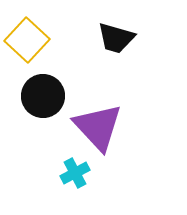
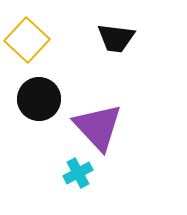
black trapezoid: rotated 9 degrees counterclockwise
black circle: moved 4 px left, 3 px down
cyan cross: moved 3 px right
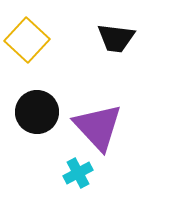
black circle: moved 2 px left, 13 px down
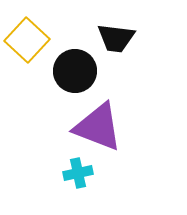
black circle: moved 38 px right, 41 px up
purple triangle: rotated 26 degrees counterclockwise
cyan cross: rotated 16 degrees clockwise
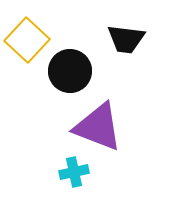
black trapezoid: moved 10 px right, 1 px down
black circle: moved 5 px left
cyan cross: moved 4 px left, 1 px up
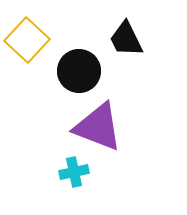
black trapezoid: rotated 57 degrees clockwise
black circle: moved 9 px right
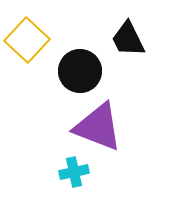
black trapezoid: moved 2 px right
black circle: moved 1 px right
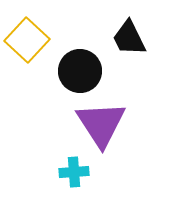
black trapezoid: moved 1 px right, 1 px up
purple triangle: moved 3 px right, 3 px up; rotated 36 degrees clockwise
cyan cross: rotated 8 degrees clockwise
